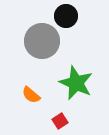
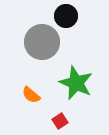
gray circle: moved 1 px down
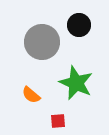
black circle: moved 13 px right, 9 px down
red square: moved 2 px left; rotated 28 degrees clockwise
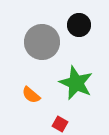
red square: moved 2 px right, 3 px down; rotated 35 degrees clockwise
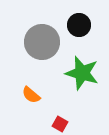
green star: moved 6 px right, 10 px up; rotated 8 degrees counterclockwise
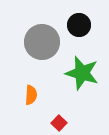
orange semicircle: rotated 126 degrees counterclockwise
red square: moved 1 px left, 1 px up; rotated 14 degrees clockwise
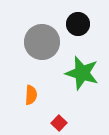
black circle: moved 1 px left, 1 px up
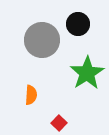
gray circle: moved 2 px up
green star: moved 5 px right; rotated 24 degrees clockwise
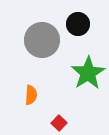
green star: moved 1 px right
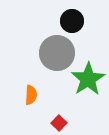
black circle: moved 6 px left, 3 px up
gray circle: moved 15 px right, 13 px down
green star: moved 6 px down
